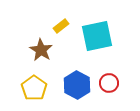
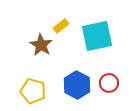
brown star: moved 5 px up
yellow pentagon: moved 1 px left, 3 px down; rotated 20 degrees counterclockwise
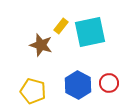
yellow rectangle: rotated 14 degrees counterclockwise
cyan square: moved 7 px left, 4 px up
brown star: rotated 15 degrees counterclockwise
blue hexagon: moved 1 px right
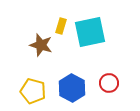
yellow rectangle: rotated 21 degrees counterclockwise
blue hexagon: moved 6 px left, 3 px down
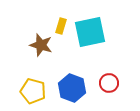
blue hexagon: rotated 8 degrees counterclockwise
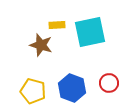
yellow rectangle: moved 4 px left, 1 px up; rotated 70 degrees clockwise
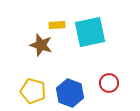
blue hexagon: moved 2 px left, 5 px down
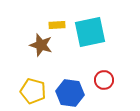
red circle: moved 5 px left, 3 px up
blue hexagon: rotated 12 degrees counterclockwise
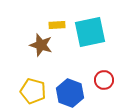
blue hexagon: rotated 12 degrees clockwise
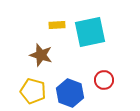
brown star: moved 10 px down
